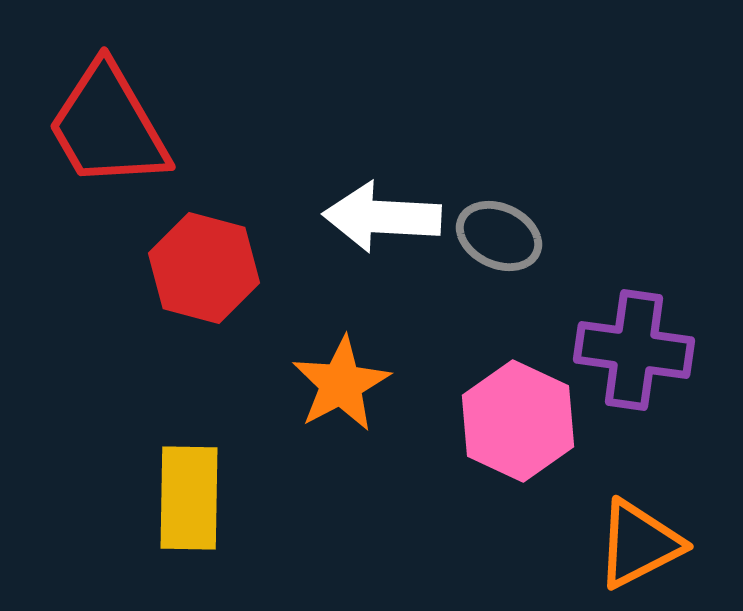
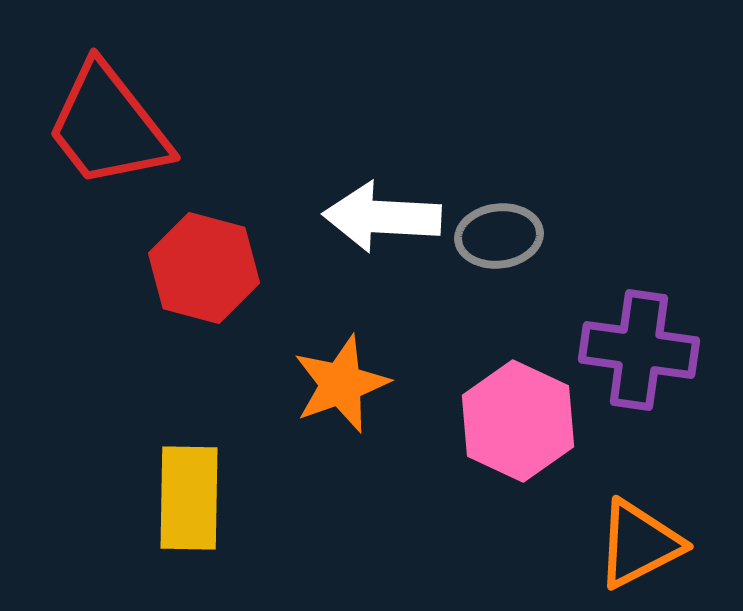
red trapezoid: rotated 8 degrees counterclockwise
gray ellipse: rotated 32 degrees counterclockwise
purple cross: moved 5 px right
orange star: rotated 8 degrees clockwise
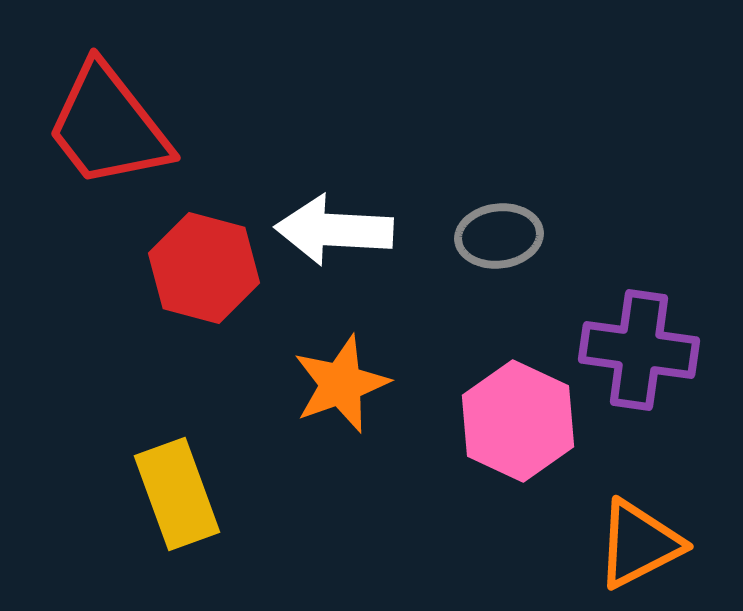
white arrow: moved 48 px left, 13 px down
yellow rectangle: moved 12 px left, 4 px up; rotated 21 degrees counterclockwise
